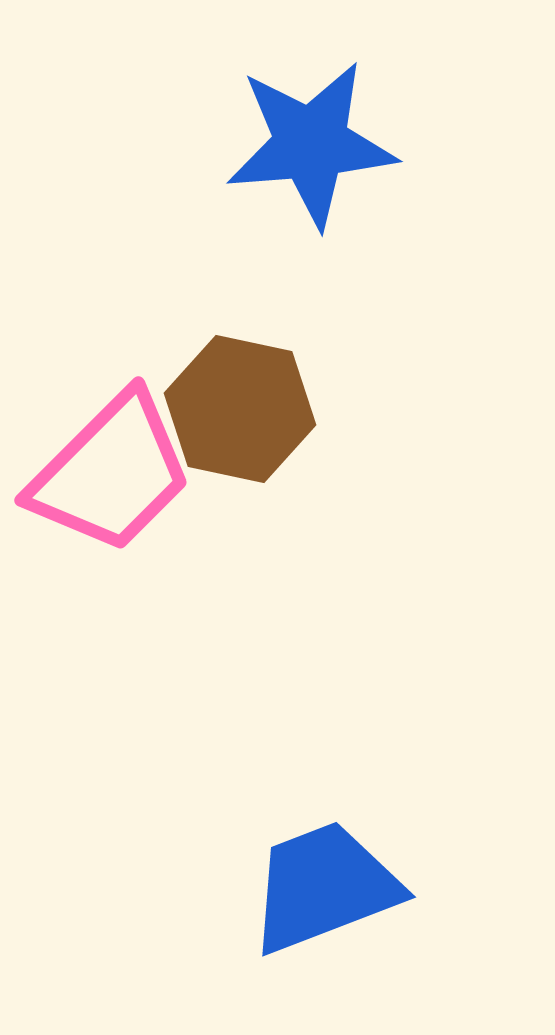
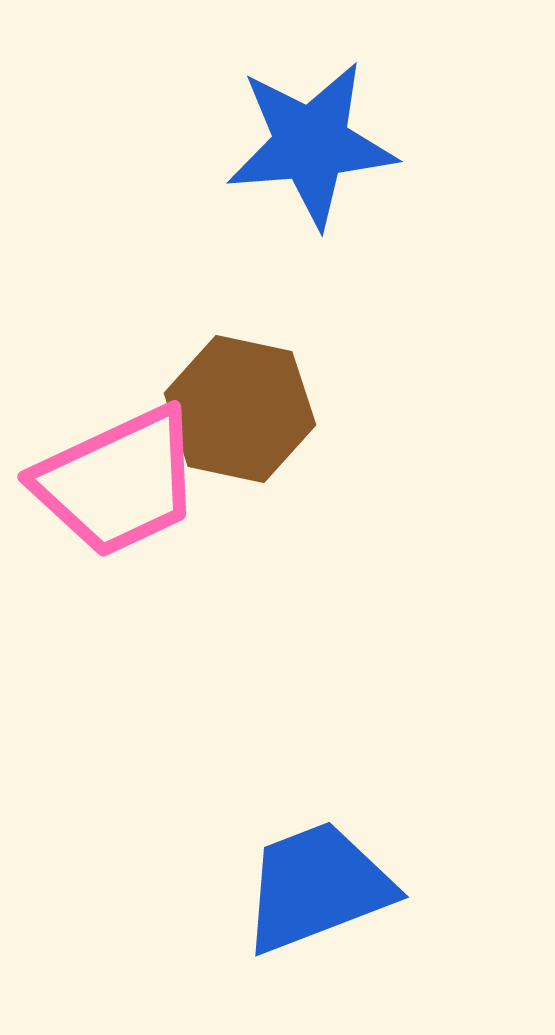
pink trapezoid: moved 7 px right, 9 px down; rotated 20 degrees clockwise
blue trapezoid: moved 7 px left
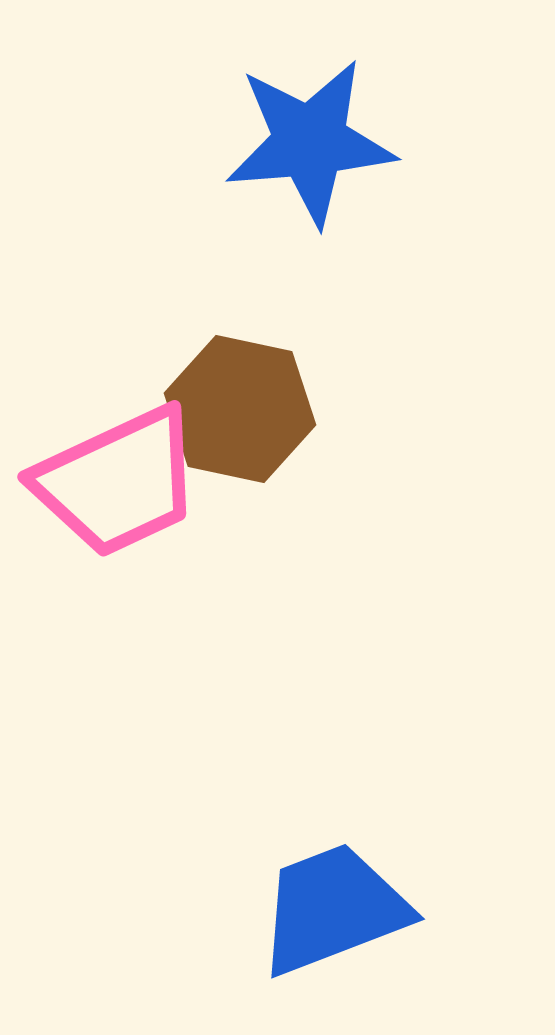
blue star: moved 1 px left, 2 px up
blue trapezoid: moved 16 px right, 22 px down
